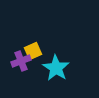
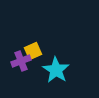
cyan star: moved 2 px down
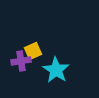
purple cross: rotated 12 degrees clockwise
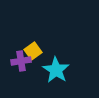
yellow square: rotated 12 degrees counterclockwise
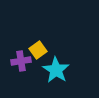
yellow square: moved 5 px right, 1 px up
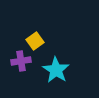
yellow square: moved 3 px left, 9 px up
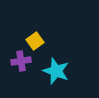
cyan star: moved 1 px down; rotated 12 degrees counterclockwise
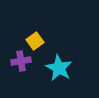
cyan star: moved 3 px right, 3 px up; rotated 8 degrees clockwise
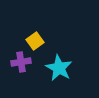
purple cross: moved 1 px down
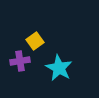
purple cross: moved 1 px left, 1 px up
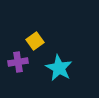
purple cross: moved 2 px left, 1 px down
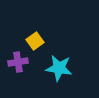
cyan star: rotated 20 degrees counterclockwise
